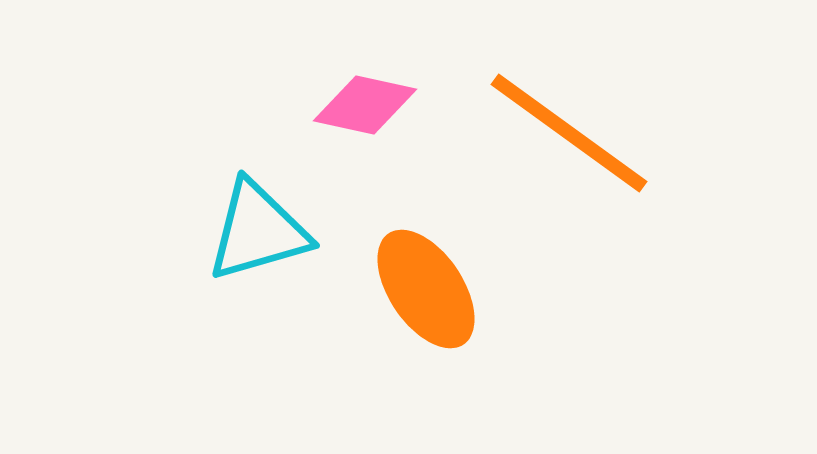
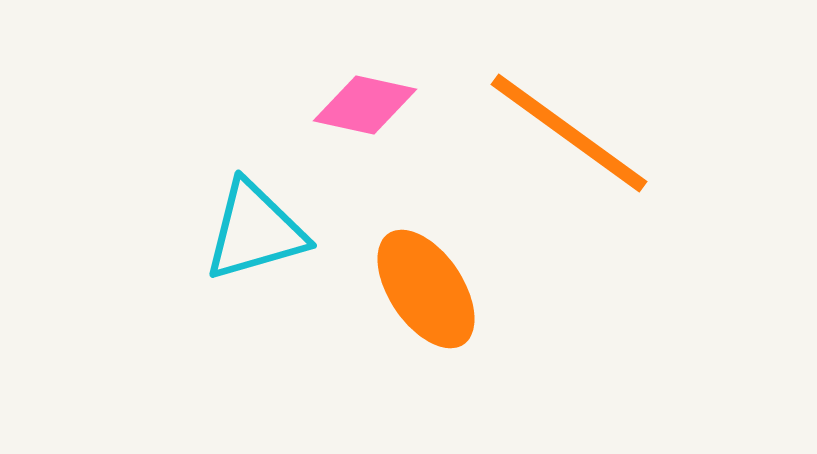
cyan triangle: moved 3 px left
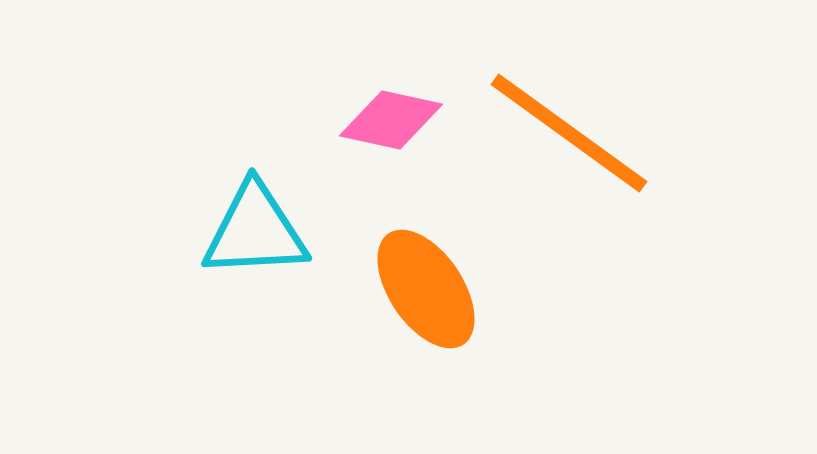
pink diamond: moved 26 px right, 15 px down
cyan triangle: rotated 13 degrees clockwise
